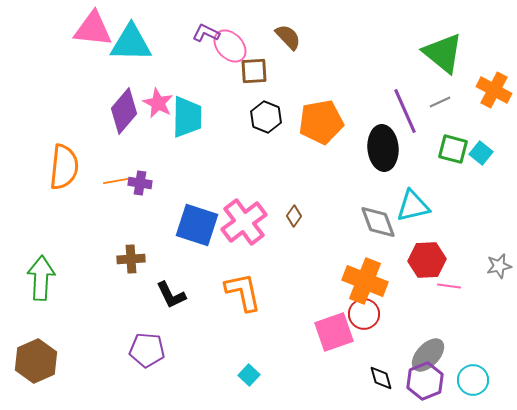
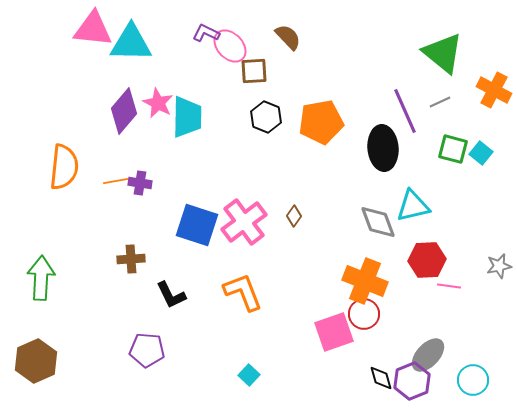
orange L-shape at (243, 292): rotated 9 degrees counterclockwise
purple hexagon at (425, 381): moved 13 px left
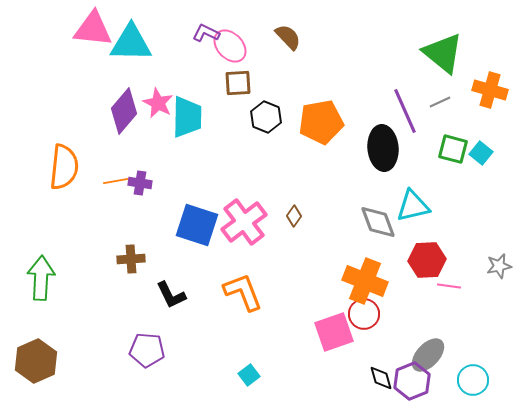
brown square at (254, 71): moved 16 px left, 12 px down
orange cross at (494, 90): moved 4 px left; rotated 12 degrees counterclockwise
cyan square at (249, 375): rotated 10 degrees clockwise
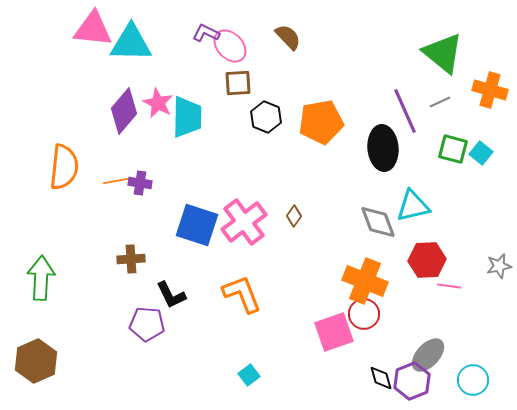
orange L-shape at (243, 292): moved 1 px left, 2 px down
purple pentagon at (147, 350): moved 26 px up
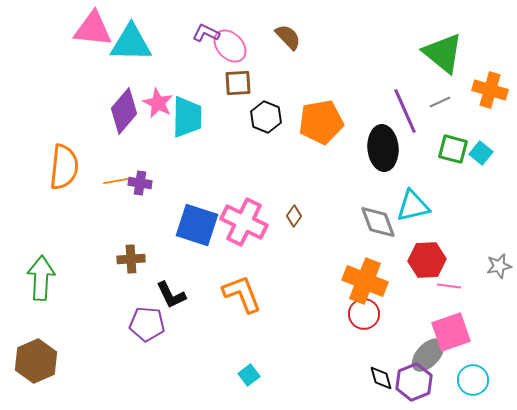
pink cross at (244, 222): rotated 27 degrees counterclockwise
pink square at (334, 332): moved 117 px right
purple hexagon at (412, 381): moved 2 px right, 1 px down
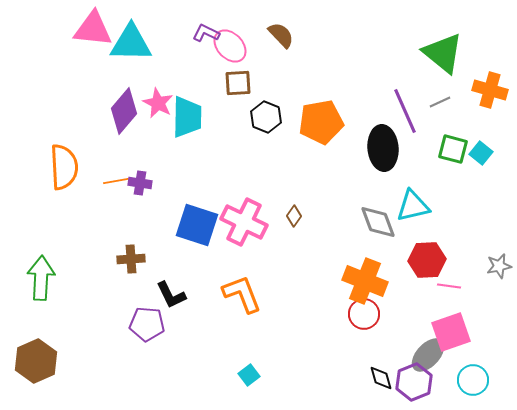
brown semicircle at (288, 37): moved 7 px left, 2 px up
orange semicircle at (64, 167): rotated 9 degrees counterclockwise
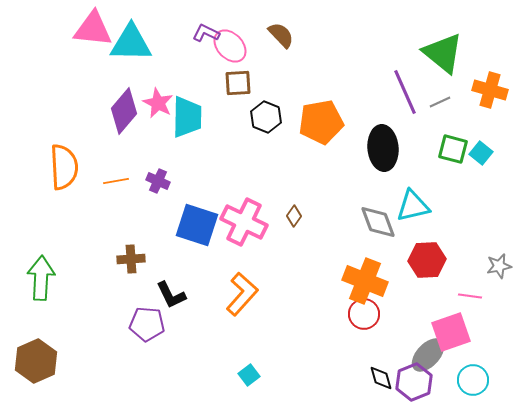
purple line at (405, 111): moved 19 px up
purple cross at (140, 183): moved 18 px right, 2 px up; rotated 15 degrees clockwise
pink line at (449, 286): moved 21 px right, 10 px down
orange L-shape at (242, 294): rotated 63 degrees clockwise
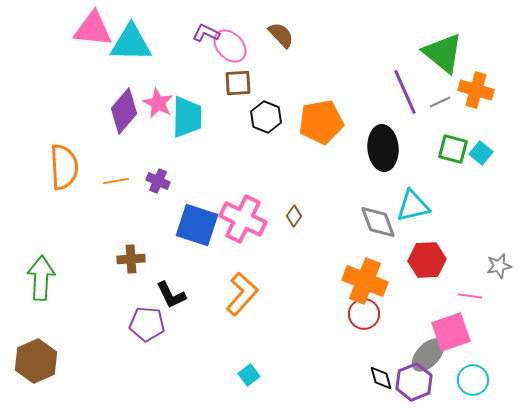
orange cross at (490, 90): moved 14 px left
pink cross at (244, 222): moved 1 px left, 3 px up
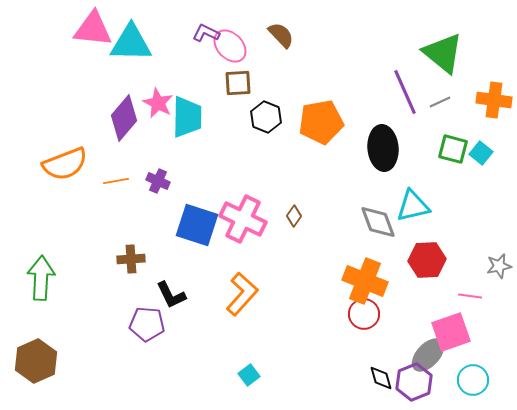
orange cross at (476, 90): moved 18 px right, 10 px down; rotated 8 degrees counterclockwise
purple diamond at (124, 111): moved 7 px down
orange semicircle at (64, 167): moved 1 px right, 3 px up; rotated 72 degrees clockwise
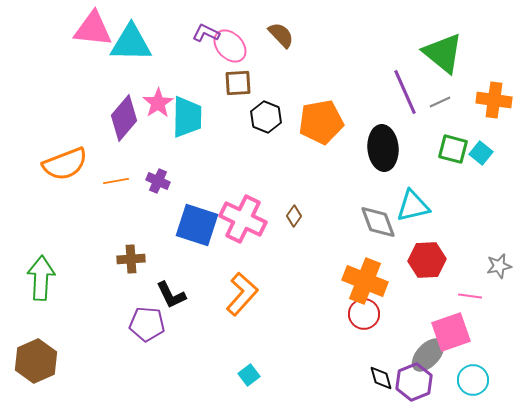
pink star at (158, 103): rotated 12 degrees clockwise
